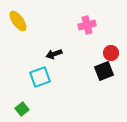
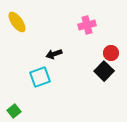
yellow ellipse: moved 1 px left, 1 px down
black square: rotated 24 degrees counterclockwise
green square: moved 8 px left, 2 px down
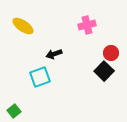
yellow ellipse: moved 6 px right, 4 px down; rotated 20 degrees counterclockwise
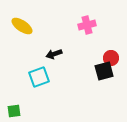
yellow ellipse: moved 1 px left
red circle: moved 5 px down
black square: rotated 30 degrees clockwise
cyan square: moved 1 px left
green square: rotated 32 degrees clockwise
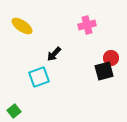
black arrow: rotated 28 degrees counterclockwise
green square: rotated 32 degrees counterclockwise
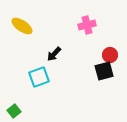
red circle: moved 1 px left, 3 px up
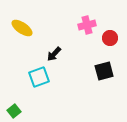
yellow ellipse: moved 2 px down
red circle: moved 17 px up
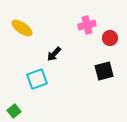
cyan square: moved 2 px left, 2 px down
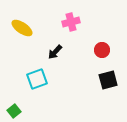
pink cross: moved 16 px left, 3 px up
red circle: moved 8 px left, 12 px down
black arrow: moved 1 px right, 2 px up
black square: moved 4 px right, 9 px down
